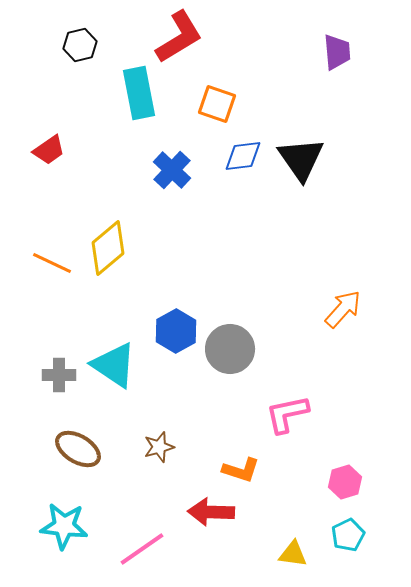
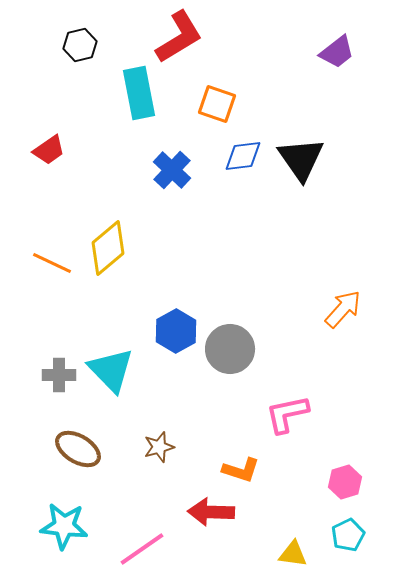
purple trapezoid: rotated 57 degrees clockwise
cyan triangle: moved 3 px left, 5 px down; rotated 12 degrees clockwise
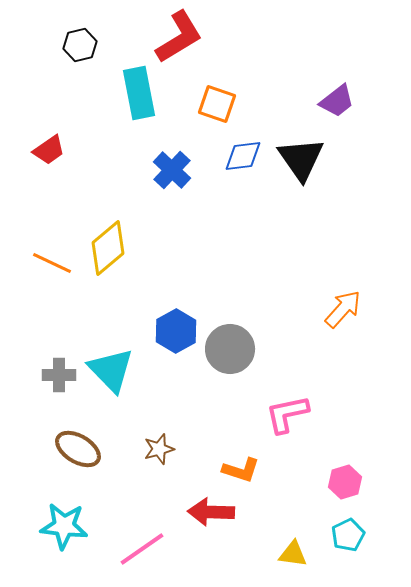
purple trapezoid: moved 49 px down
brown star: moved 2 px down
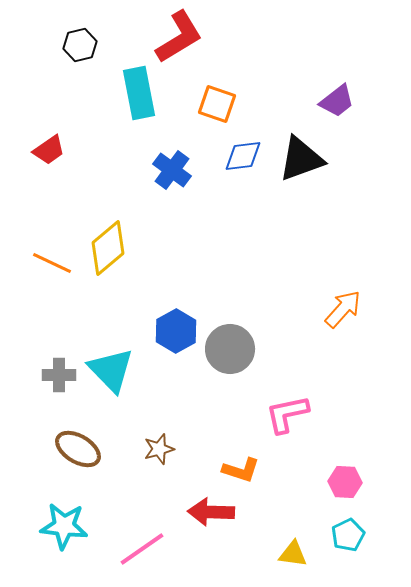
black triangle: rotated 45 degrees clockwise
blue cross: rotated 6 degrees counterclockwise
pink hexagon: rotated 20 degrees clockwise
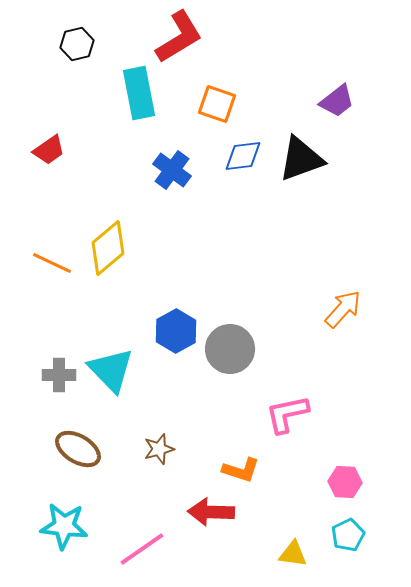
black hexagon: moved 3 px left, 1 px up
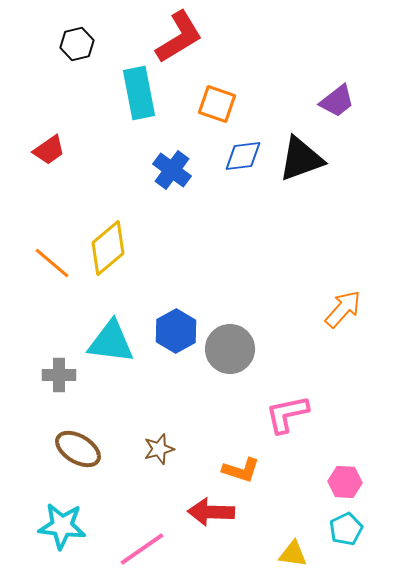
orange line: rotated 15 degrees clockwise
cyan triangle: moved 28 px up; rotated 39 degrees counterclockwise
cyan star: moved 2 px left
cyan pentagon: moved 2 px left, 6 px up
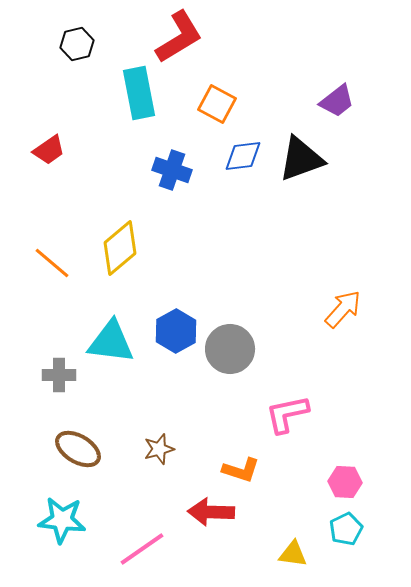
orange square: rotated 9 degrees clockwise
blue cross: rotated 18 degrees counterclockwise
yellow diamond: moved 12 px right
cyan star: moved 6 px up
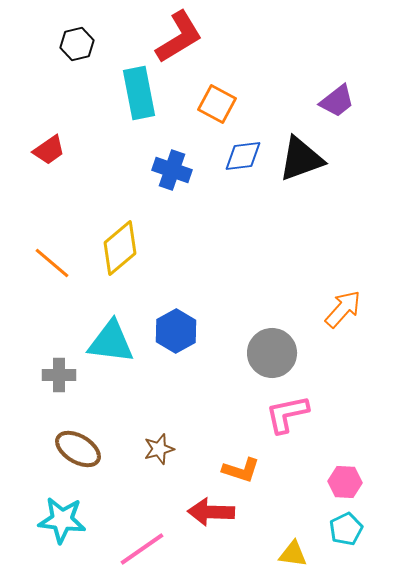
gray circle: moved 42 px right, 4 px down
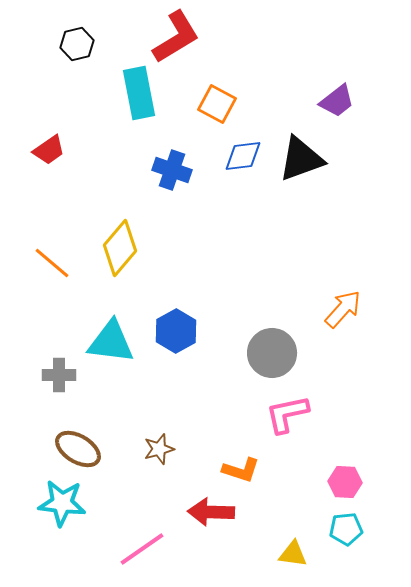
red L-shape: moved 3 px left
yellow diamond: rotated 10 degrees counterclockwise
cyan star: moved 17 px up
cyan pentagon: rotated 20 degrees clockwise
